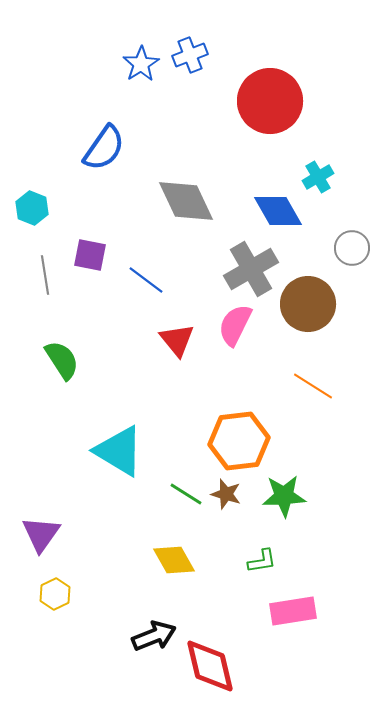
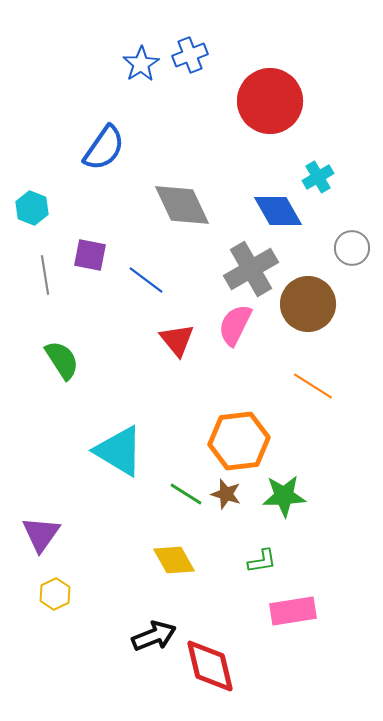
gray diamond: moved 4 px left, 4 px down
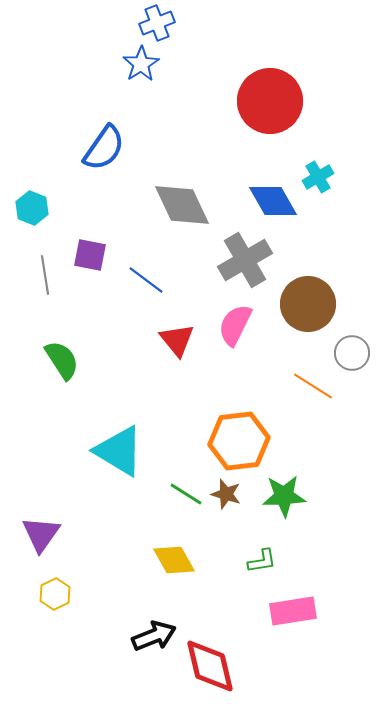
blue cross: moved 33 px left, 32 px up
blue diamond: moved 5 px left, 10 px up
gray circle: moved 105 px down
gray cross: moved 6 px left, 9 px up
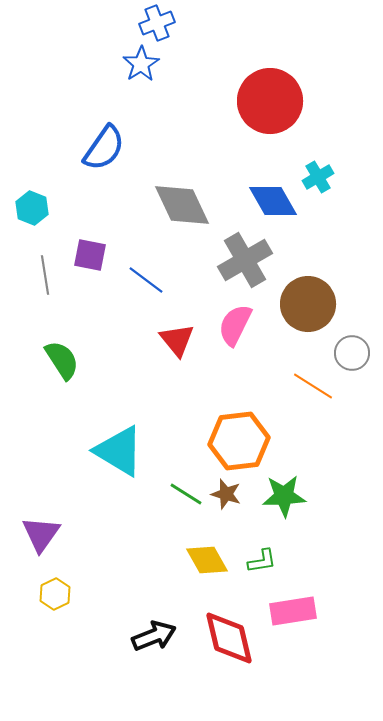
yellow diamond: moved 33 px right
red diamond: moved 19 px right, 28 px up
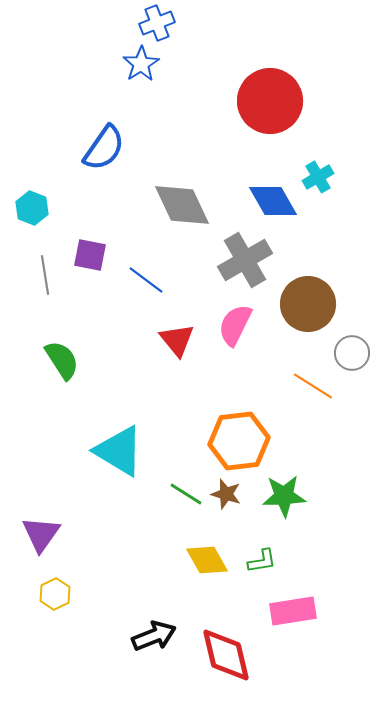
red diamond: moved 3 px left, 17 px down
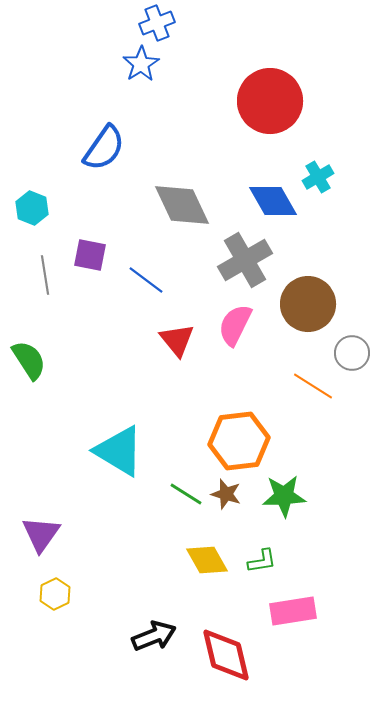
green semicircle: moved 33 px left
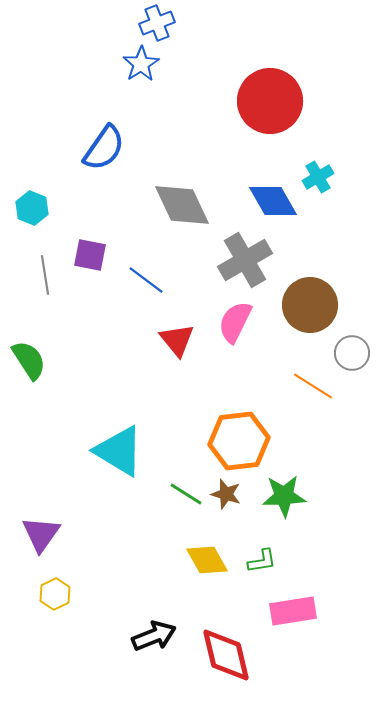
brown circle: moved 2 px right, 1 px down
pink semicircle: moved 3 px up
